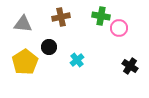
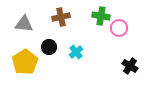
gray triangle: moved 1 px right
cyan cross: moved 1 px left, 8 px up
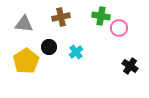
yellow pentagon: moved 1 px right, 1 px up
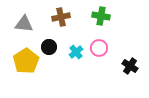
pink circle: moved 20 px left, 20 px down
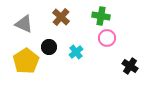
brown cross: rotated 36 degrees counterclockwise
gray triangle: rotated 18 degrees clockwise
pink circle: moved 8 px right, 10 px up
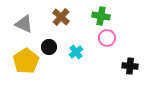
black cross: rotated 28 degrees counterclockwise
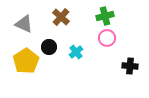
green cross: moved 4 px right; rotated 24 degrees counterclockwise
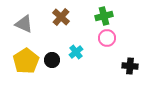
green cross: moved 1 px left
black circle: moved 3 px right, 13 px down
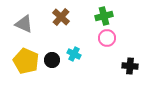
cyan cross: moved 2 px left, 2 px down; rotated 24 degrees counterclockwise
yellow pentagon: rotated 15 degrees counterclockwise
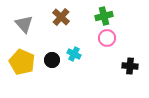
gray triangle: rotated 24 degrees clockwise
yellow pentagon: moved 4 px left, 1 px down
